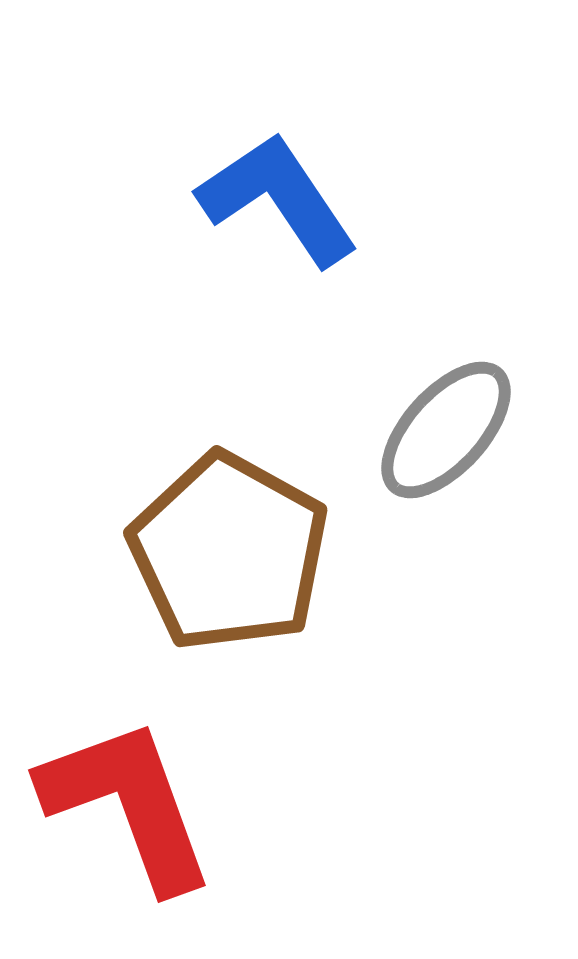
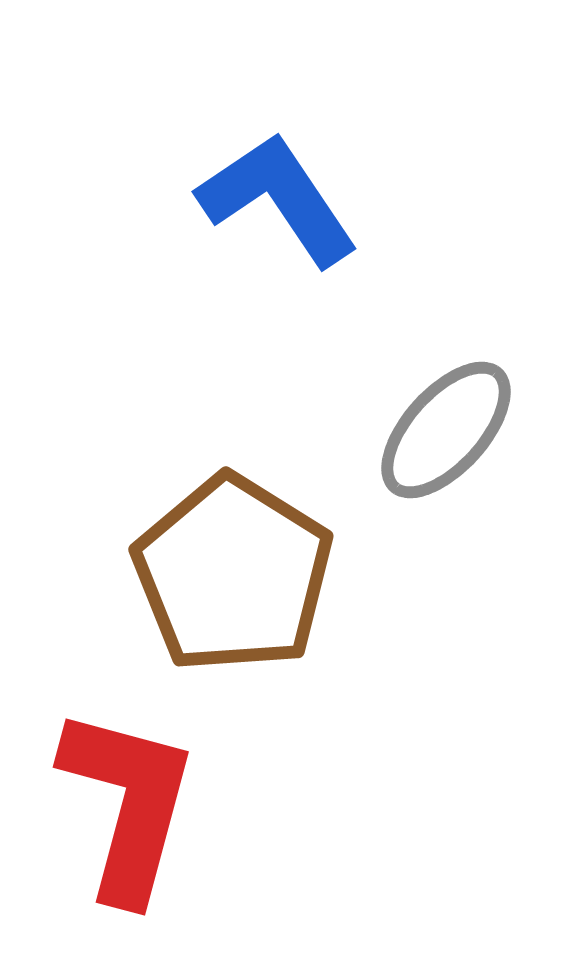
brown pentagon: moved 4 px right, 22 px down; rotated 3 degrees clockwise
red L-shape: rotated 35 degrees clockwise
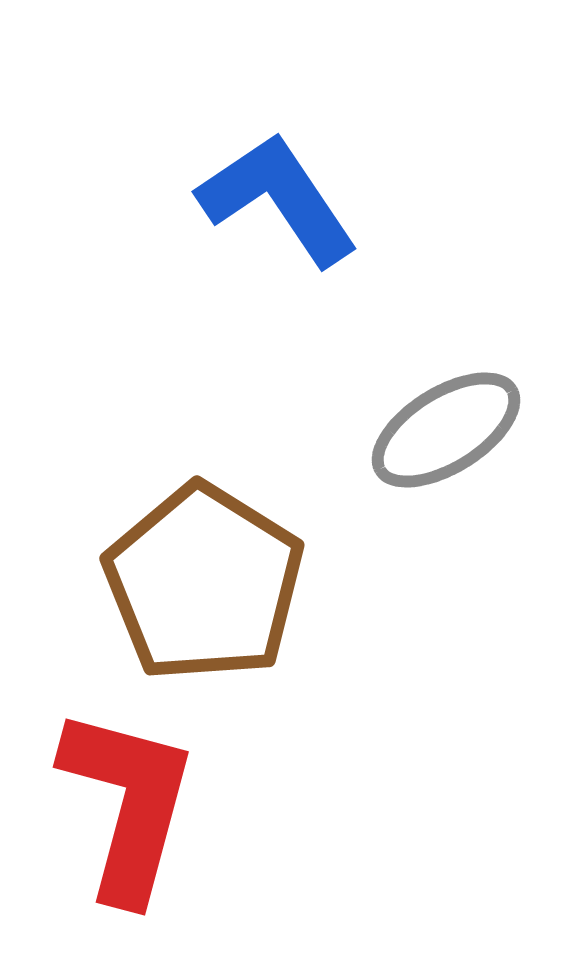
gray ellipse: rotated 16 degrees clockwise
brown pentagon: moved 29 px left, 9 px down
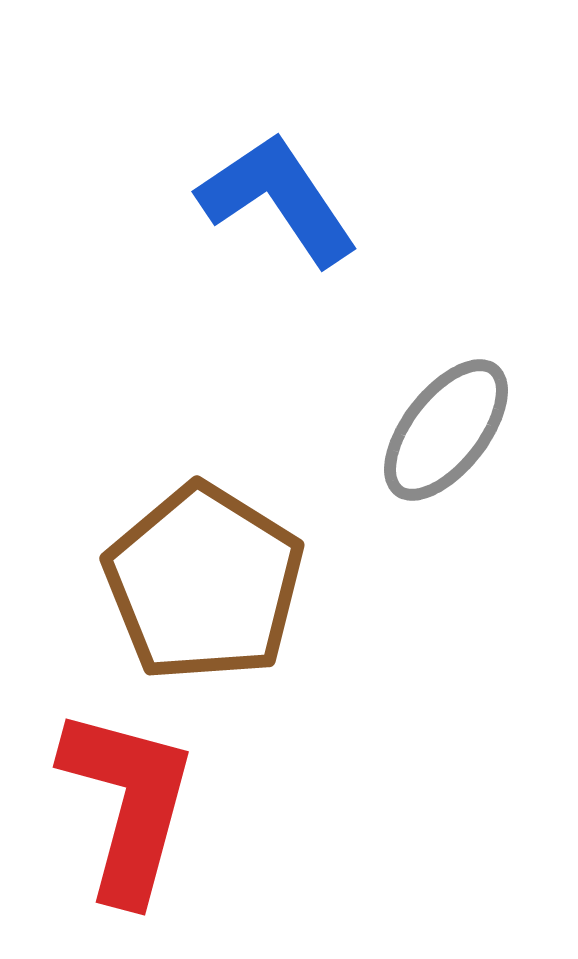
gray ellipse: rotated 20 degrees counterclockwise
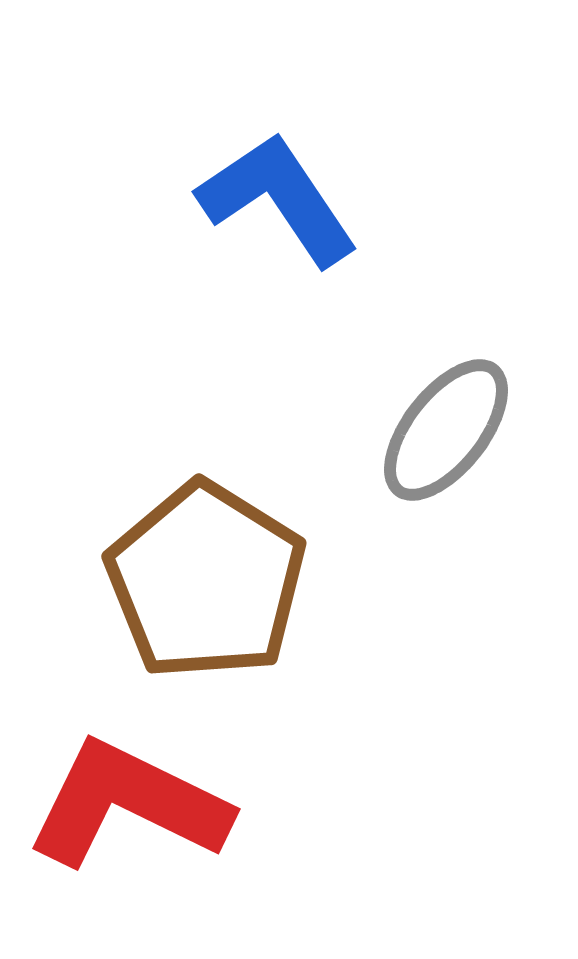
brown pentagon: moved 2 px right, 2 px up
red L-shape: rotated 79 degrees counterclockwise
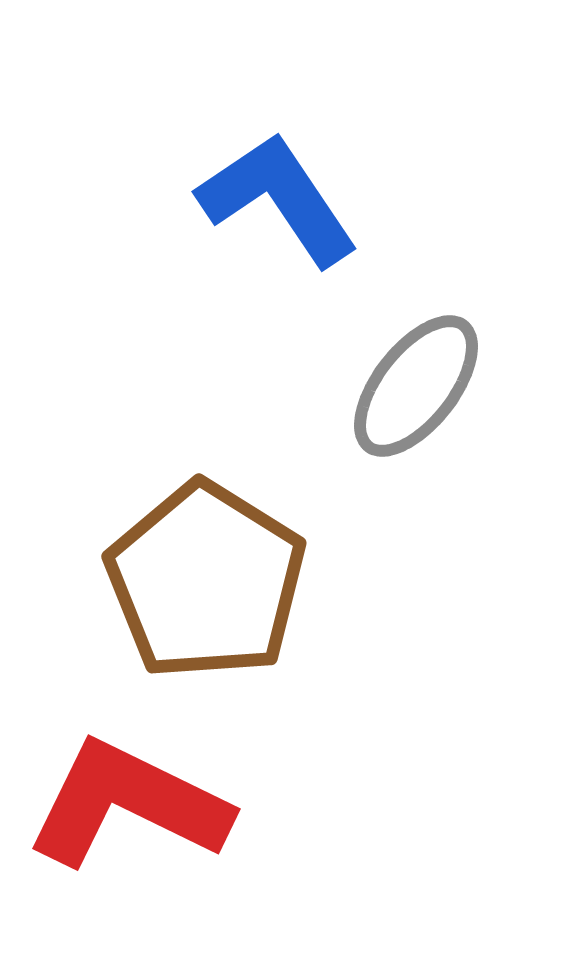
gray ellipse: moved 30 px left, 44 px up
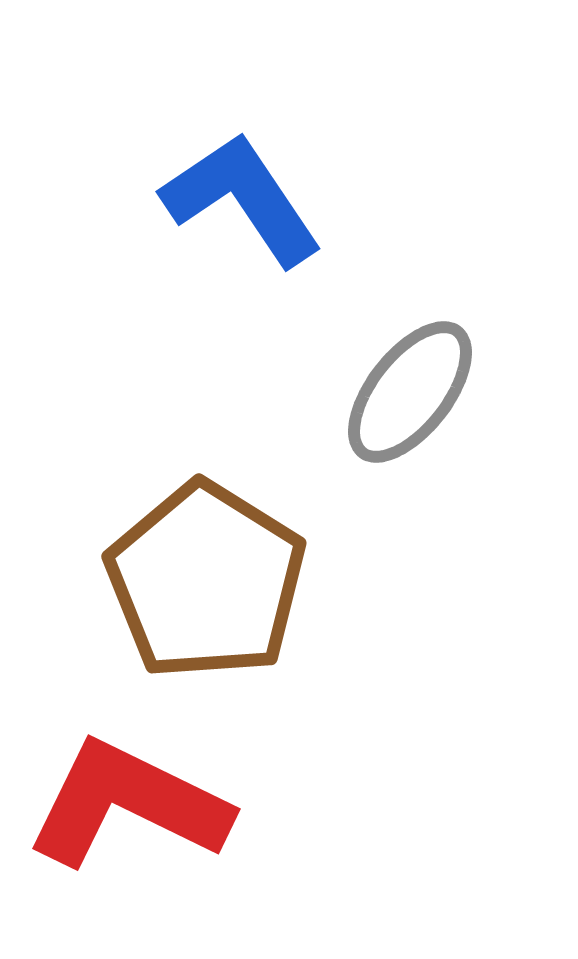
blue L-shape: moved 36 px left
gray ellipse: moved 6 px left, 6 px down
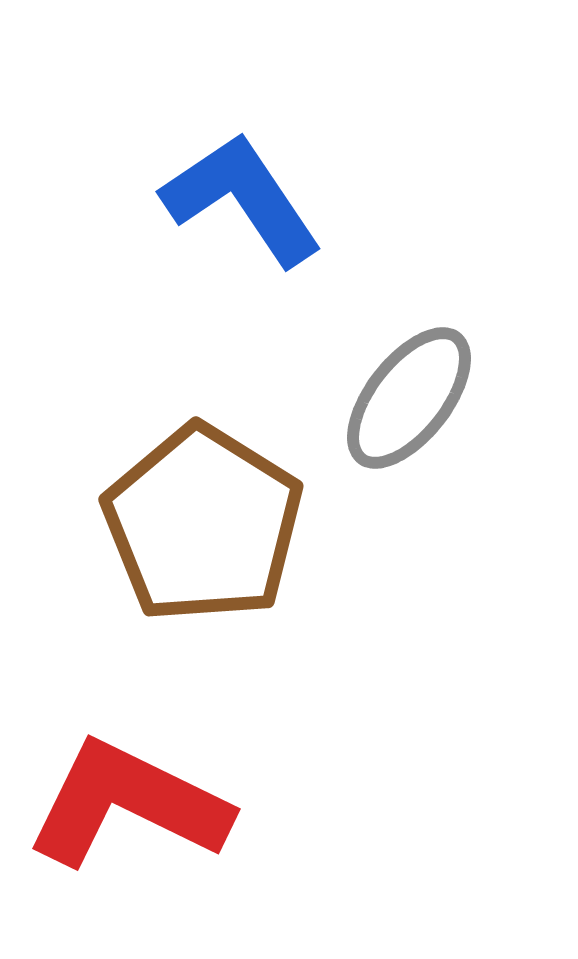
gray ellipse: moved 1 px left, 6 px down
brown pentagon: moved 3 px left, 57 px up
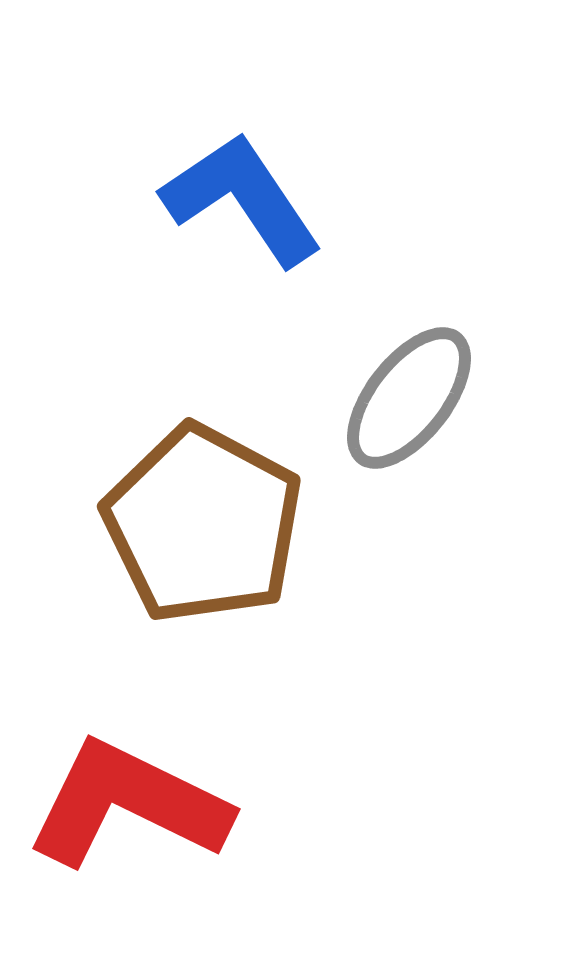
brown pentagon: rotated 4 degrees counterclockwise
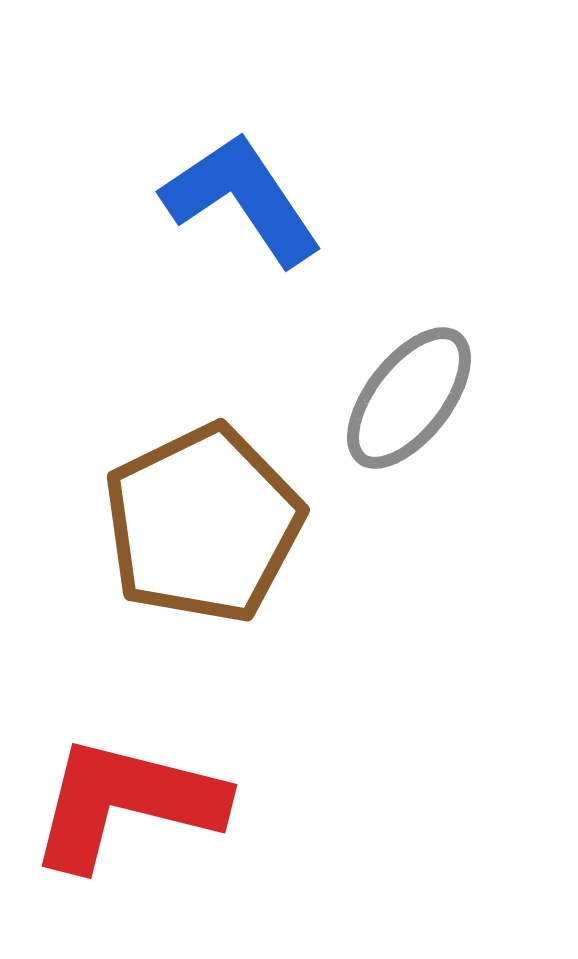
brown pentagon: rotated 18 degrees clockwise
red L-shape: moved 2 px left, 1 px up; rotated 12 degrees counterclockwise
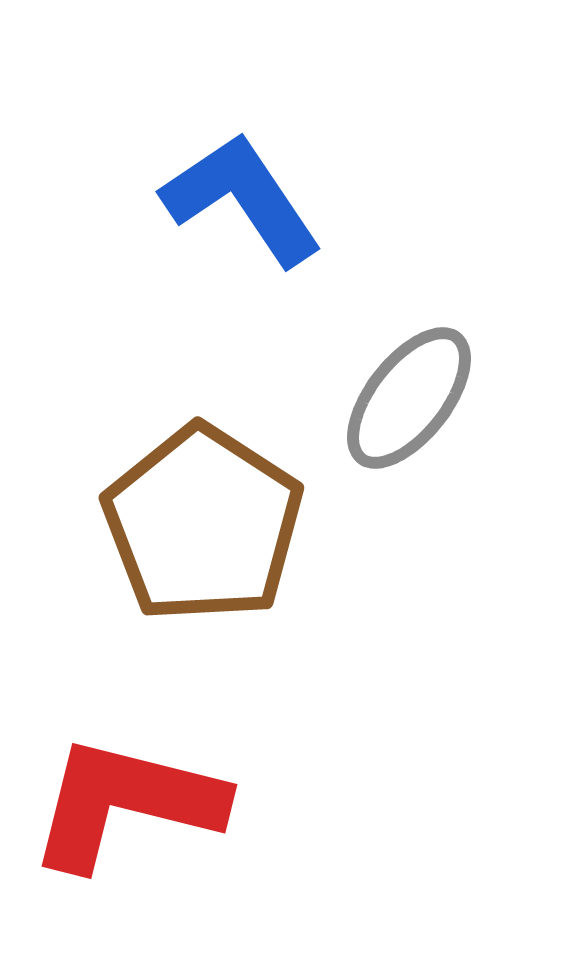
brown pentagon: rotated 13 degrees counterclockwise
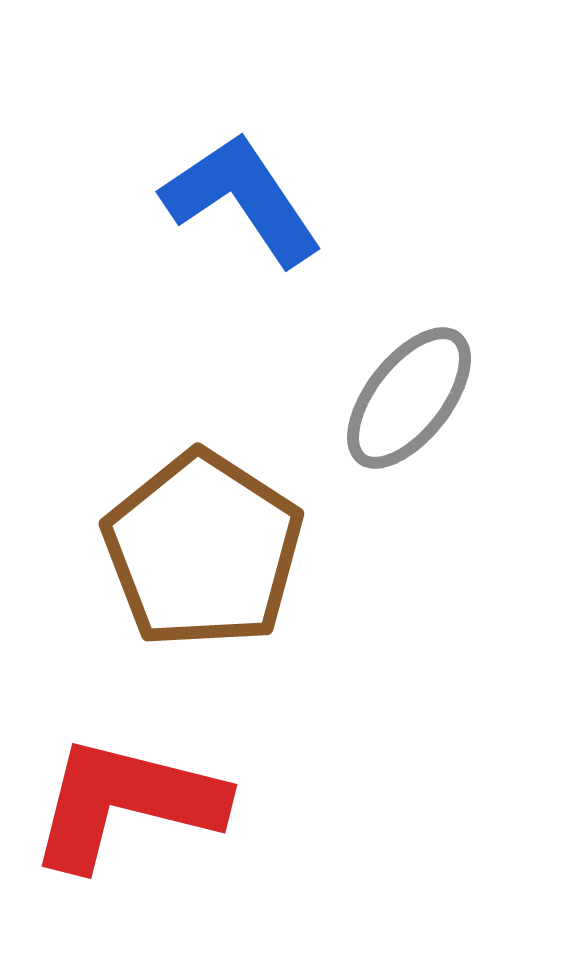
brown pentagon: moved 26 px down
